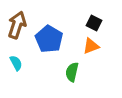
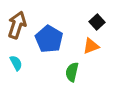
black square: moved 3 px right, 1 px up; rotated 21 degrees clockwise
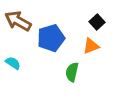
brown arrow: moved 1 px right, 4 px up; rotated 80 degrees counterclockwise
blue pentagon: moved 2 px right, 1 px up; rotated 24 degrees clockwise
cyan semicircle: moved 3 px left; rotated 28 degrees counterclockwise
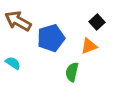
orange triangle: moved 2 px left
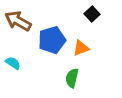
black square: moved 5 px left, 8 px up
blue pentagon: moved 1 px right, 2 px down
orange triangle: moved 8 px left, 2 px down
green semicircle: moved 6 px down
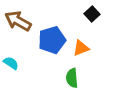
cyan semicircle: moved 2 px left
green semicircle: rotated 18 degrees counterclockwise
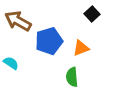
blue pentagon: moved 3 px left, 1 px down
green semicircle: moved 1 px up
